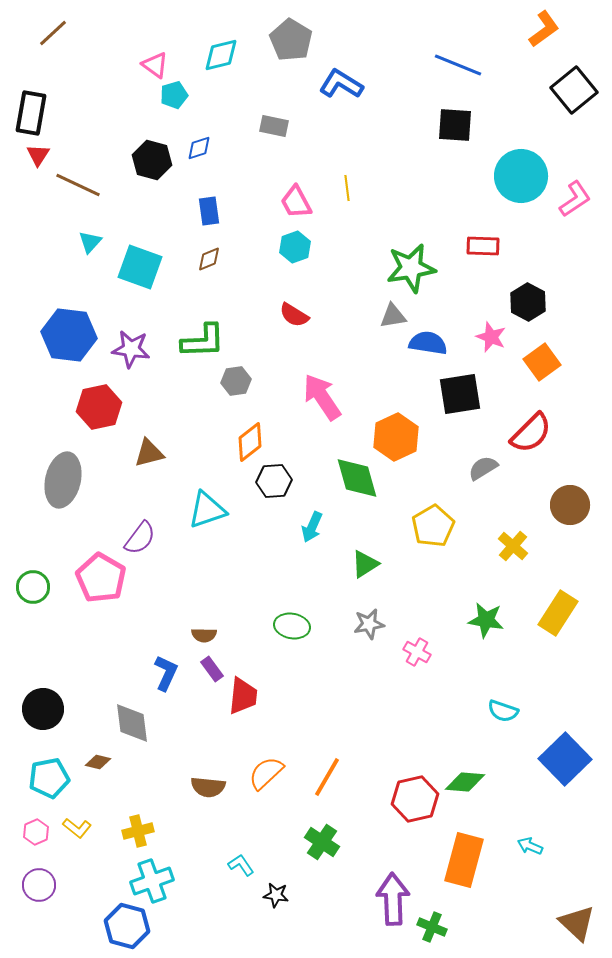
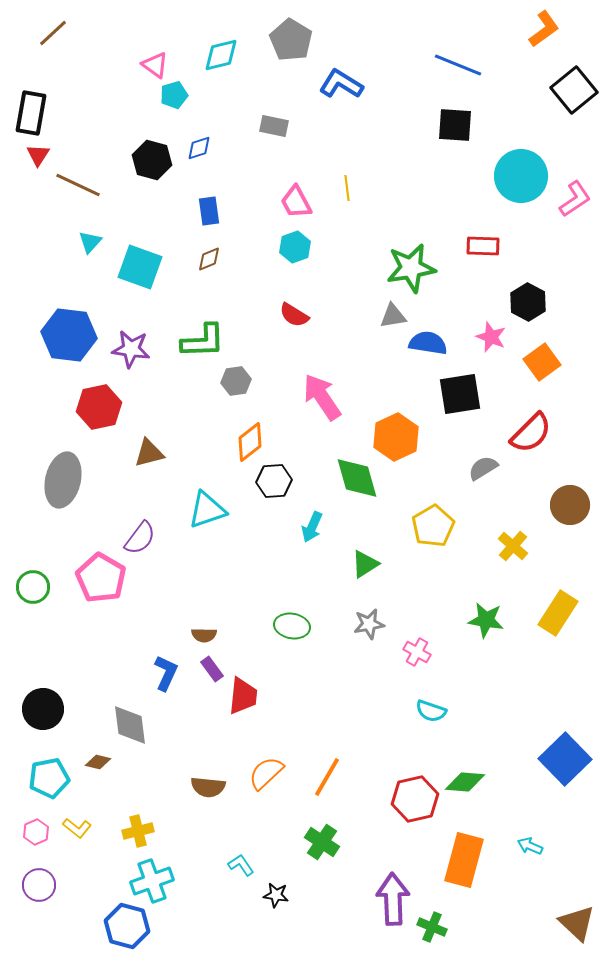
cyan semicircle at (503, 711): moved 72 px left
gray diamond at (132, 723): moved 2 px left, 2 px down
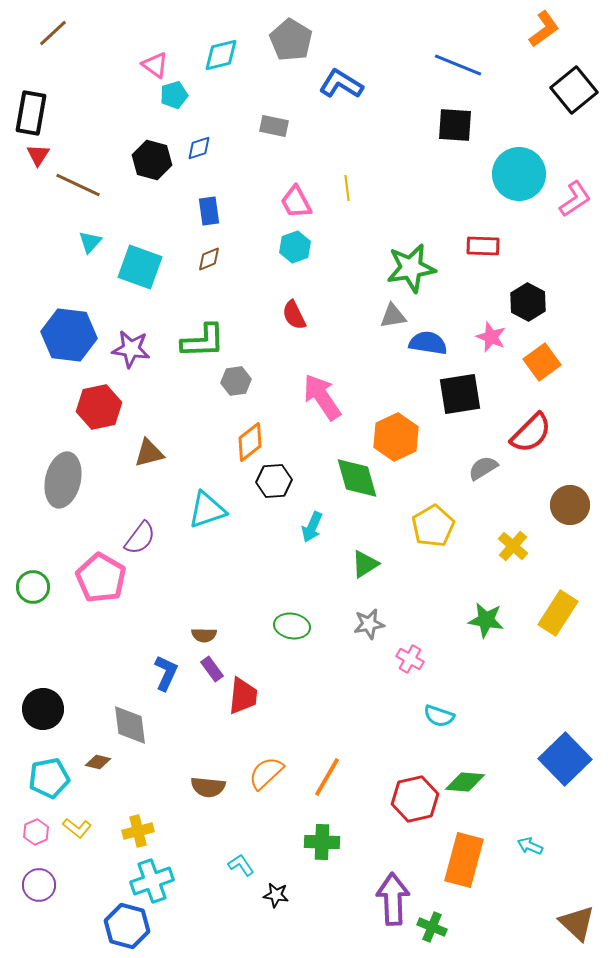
cyan circle at (521, 176): moved 2 px left, 2 px up
red semicircle at (294, 315): rotated 32 degrees clockwise
pink cross at (417, 652): moved 7 px left, 7 px down
cyan semicircle at (431, 711): moved 8 px right, 5 px down
green cross at (322, 842): rotated 32 degrees counterclockwise
